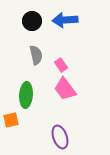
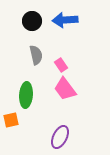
purple ellipse: rotated 45 degrees clockwise
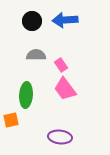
gray semicircle: rotated 78 degrees counterclockwise
purple ellipse: rotated 70 degrees clockwise
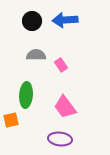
pink trapezoid: moved 18 px down
purple ellipse: moved 2 px down
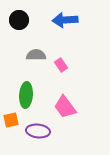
black circle: moved 13 px left, 1 px up
purple ellipse: moved 22 px left, 8 px up
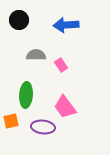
blue arrow: moved 1 px right, 5 px down
orange square: moved 1 px down
purple ellipse: moved 5 px right, 4 px up
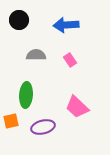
pink rectangle: moved 9 px right, 5 px up
pink trapezoid: moved 12 px right; rotated 10 degrees counterclockwise
purple ellipse: rotated 20 degrees counterclockwise
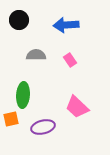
green ellipse: moved 3 px left
orange square: moved 2 px up
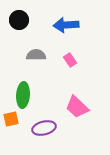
purple ellipse: moved 1 px right, 1 px down
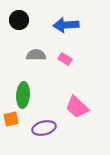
pink rectangle: moved 5 px left, 1 px up; rotated 24 degrees counterclockwise
